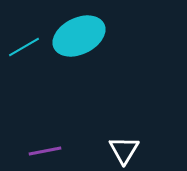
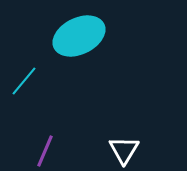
cyan line: moved 34 px down; rotated 20 degrees counterclockwise
purple line: rotated 56 degrees counterclockwise
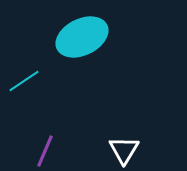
cyan ellipse: moved 3 px right, 1 px down
cyan line: rotated 16 degrees clockwise
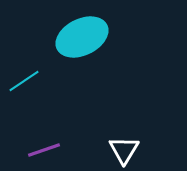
purple line: moved 1 px left, 1 px up; rotated 48 degrees clockwise
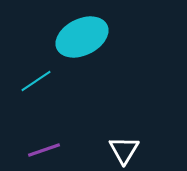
cyan line: moved 12 px right
